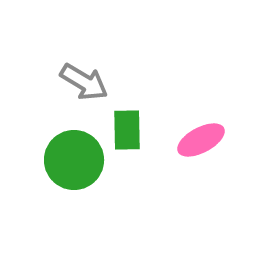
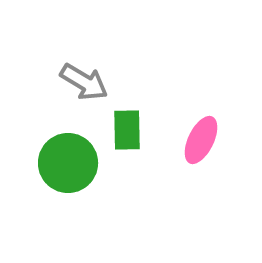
pink ellipse: rotated 36 degrees counterclockwise
green circle: moved 6 px left, 3 px down
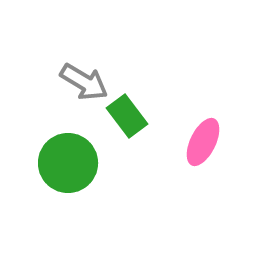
green rectangle: moved 14 px up; rotated 36 degrees counterclockwise
pink ellipse: moved 2 px right, 2 px down
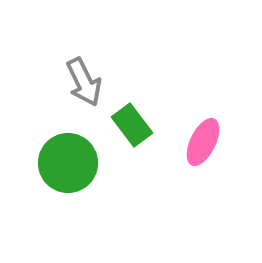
gray arrow: rotated 33 degrees clockwise
green rectangle: moved 5 px right, 9 px down
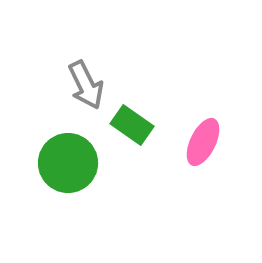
gray arrow: moved 2 px right, 3 px down
green rectangle: rotated 18 degrees counterclockwise
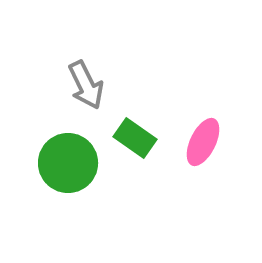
green rectangle: moved 3 px right, 13 px down
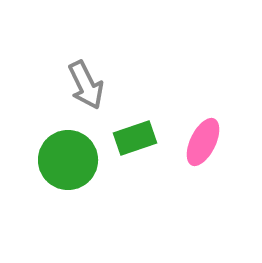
green rectangle: rotated 54 degrees counterclockwise
green circle: moved 3 px up
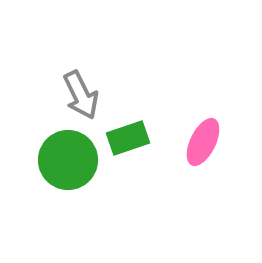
gray arrow: moved 5 px left, 10 px down
green rectangle: moved 7 px left
